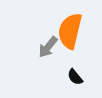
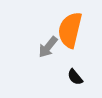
orange semicircle: moved 1 px up
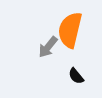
black semicircle: moved 1 px right, 1 px up
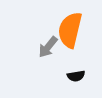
black semicircle: rotated 60 degrees counterclockwise
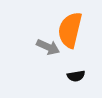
gray arrow: rotated 105 degrees counterclockwise
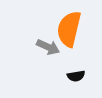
orange semicircle: moved 1 px left, 1 px up
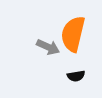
orange semicircle: moved 4 px right, 5 px down
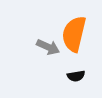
orange semicircle: moved 1 px right
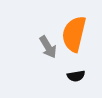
gray arrow: rotated 35 degrees clockwise
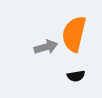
gray arrow: moved 2 px left; rotated 75 degrees counterclockwise
